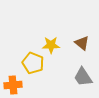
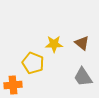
yellow star: moved 3 px right, 1 px up
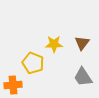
brown triangle: rotated 28 degrees clockwise
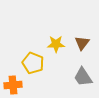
yellow star: moved 2 px right
